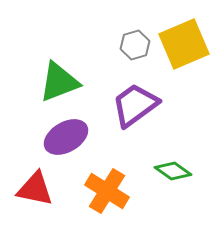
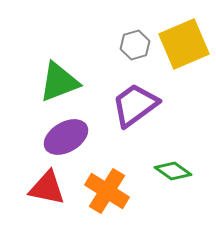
red triangle: moved 12 px right, 1 px up
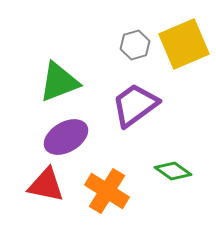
red triangle: moved 1 px left, 3 px up
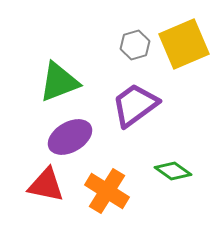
purple ellipse: moved 4 px right
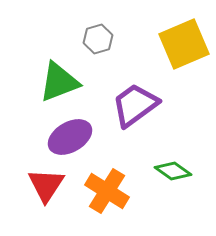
gray hexagon: moved 37 px left, 6 px up
red triangle: rotated 51 degrees clockwise
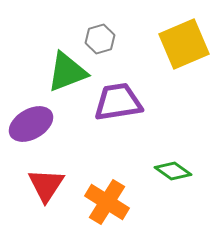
gray hexagon: moved 2 px right
green triangle: moved 8 px right, 10 px up
purple trapezoid: moved 17 px left, 3 px up; rotated 27 degrees clockwise
purple ellipse: moved 39 px left, 13 px up
orange cross: moved 11 px down
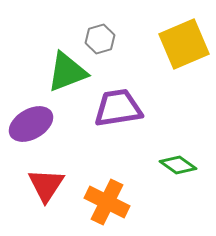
purple trapezoid: moved 6 px down
green diamond: moved 5 px right, 6 px up
orange cross: rotated 6 degrees counterclockwise
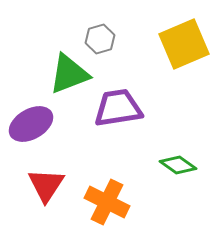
green triangle: moved 2 px right, 2 px down
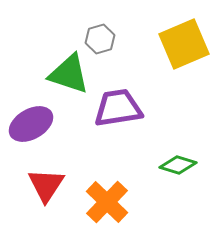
green triangle: rotated 39 degrees clockwise
green diamond: rotated 18 degrees counterclockwise
orange cross: rotated 18 degrees clockwise
